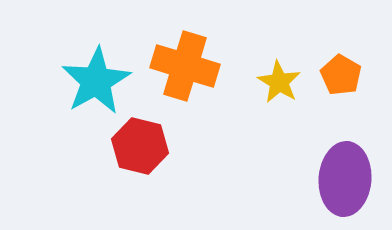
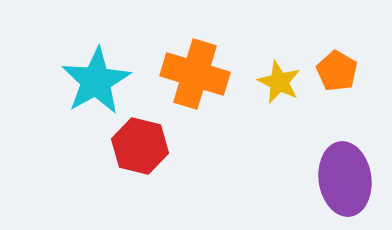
orange cross: moved 10 px right, 8 px down
orange pentagon: moved 4 px left, 4 px up
yellow star: rotated 6 degrees counterclockwise
purple ellipse: rotated 12 degrees counterclockwise
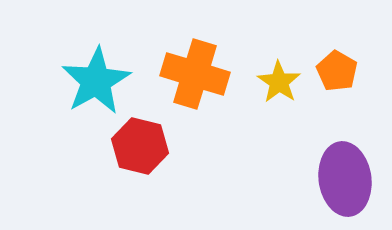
yellow star: rotated 9 degrees clockwise
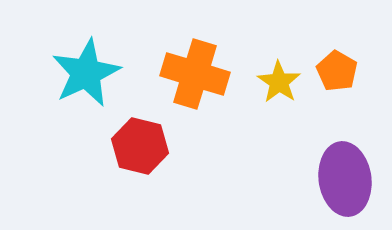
cyan star: moved 10 px left, 8 px up; rotated 4 degrees clockwise
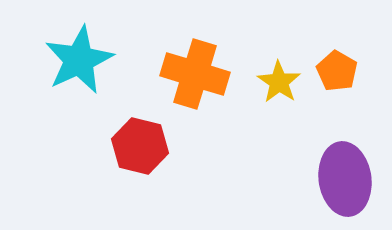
cyan star: moved 7 px left, 13 px up
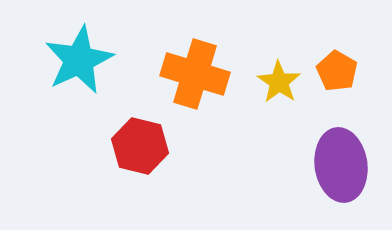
purple ellipse: moved 4 px left, 14 px up
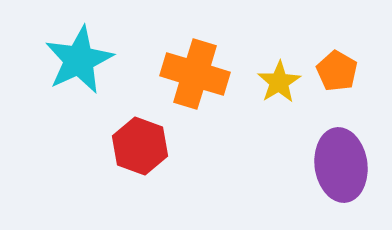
yellow star: rotated 6 degrees clockwise
red hexagon: rotated 6 degrees clockwise
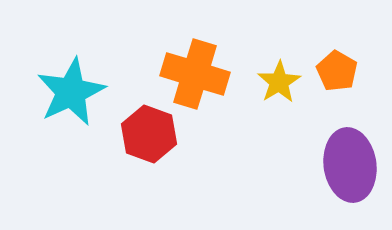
cyan star: moved 8 px left, 32 px down
red hexagon: moved 9 px right, 12 px up
purple ellipse: moved 9 px right
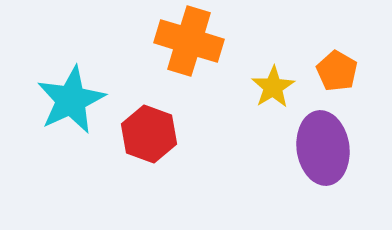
orange cross: moved 6 px left, 33 px up
yellow star: moved 6 px left, 5 px down
cyan star: moved 8 px down
purple ellipse: moved 27 px left, 17 px up
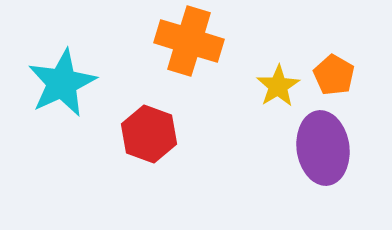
orange pentagon: moved 3 px left, 4 px down
yellow star: moved 5 px right, 1 px up
cyan star: moved 9 px left, 17 px up
